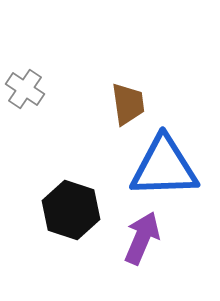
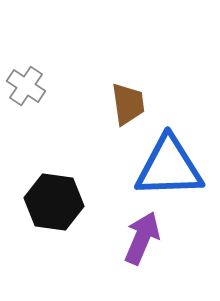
gray cross: moved 1 px right, 3 px up
blue triangle: moved 5 px right
black hexagon: moved 17 px left, 8 px up; rotated 10 degrees counterclockwise
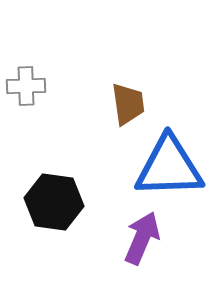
gray cross: rotated 36 degrees counterclockwise
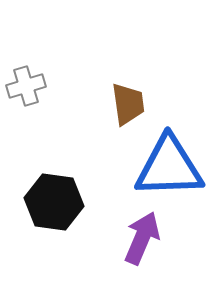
gray cross: rotated 15 degrees counterclockwise
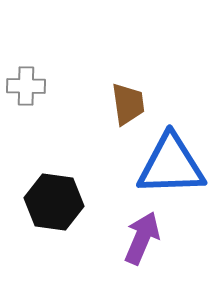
gray cross: rotated 18 degrees clockwise
blue triangle: moved 2 px right, 2 px up
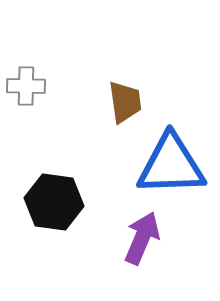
brown trapezoid: moved 3 px left, 2 px up
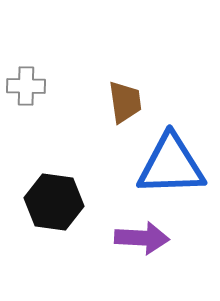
purple arrow: rotated 70 degrees clockwise
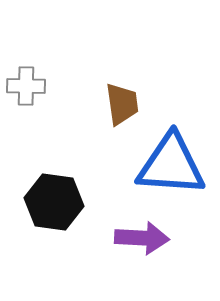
brown trapezoid: moved 3 px left, 2 px down
blue triangle: rotated 6 degrees clockwise
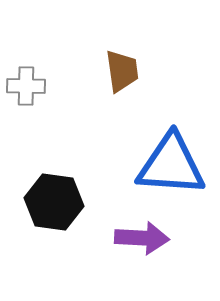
brown trapezoid: moved 33 px up
